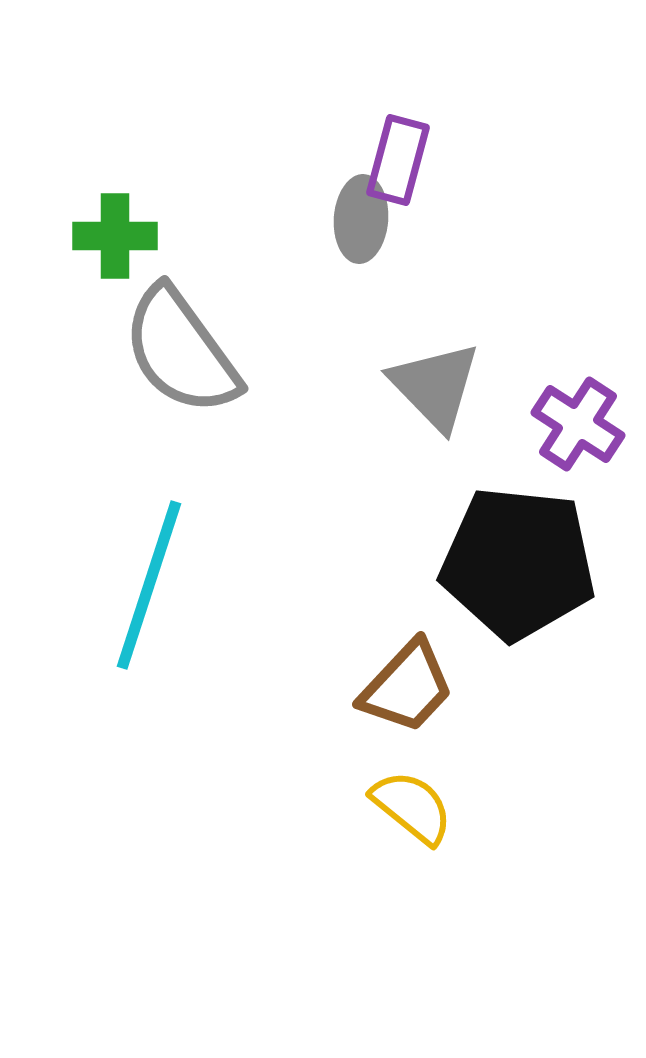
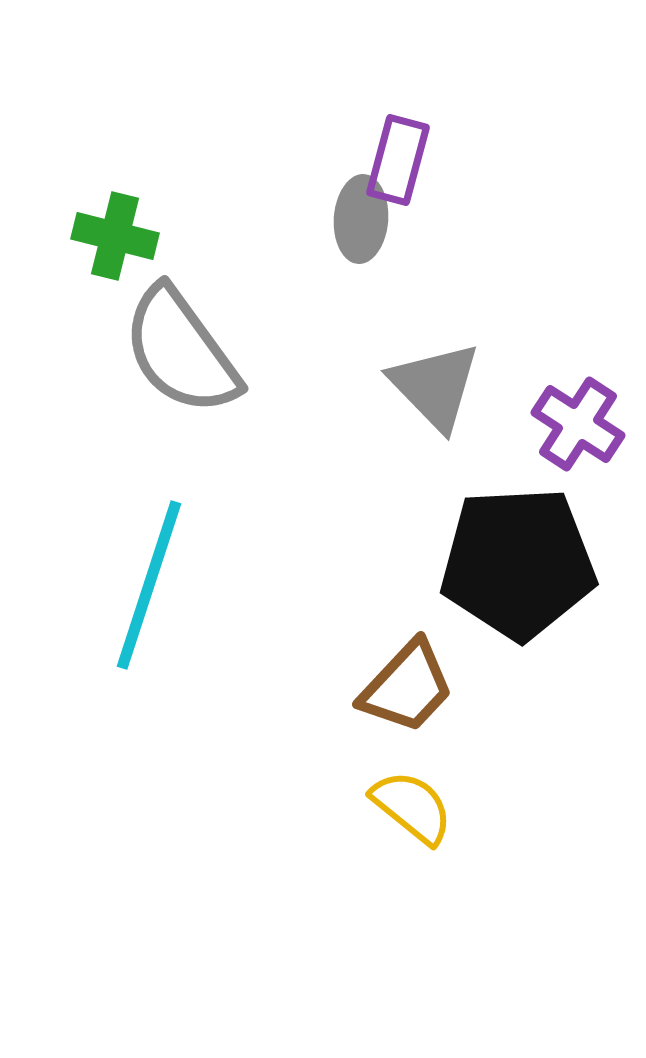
green cross: rotated 14 degrees clockwise
black pentagon: rotated 9 degrees counterclockwise
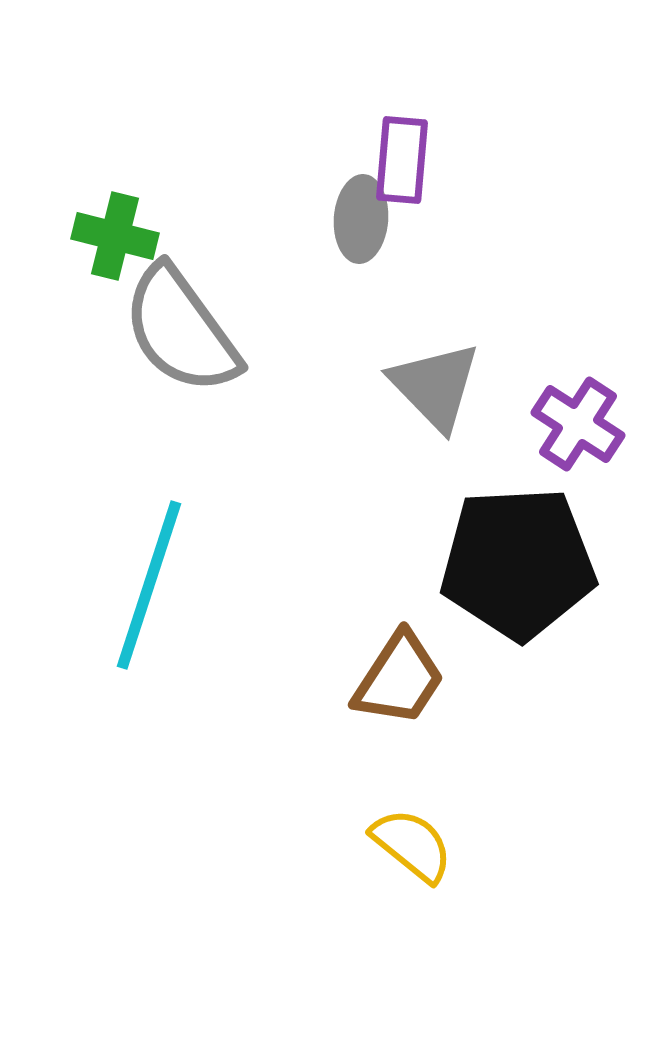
purple rectangle: moved 4 px right; rotated 10 degrees counterclockwise
gray semicircle: moved 21 px up
brown trapezoid: moved 8 px left, 8 px up; rotated 10 degrees counterclockwise
yellow semicircle: moved 38 px down
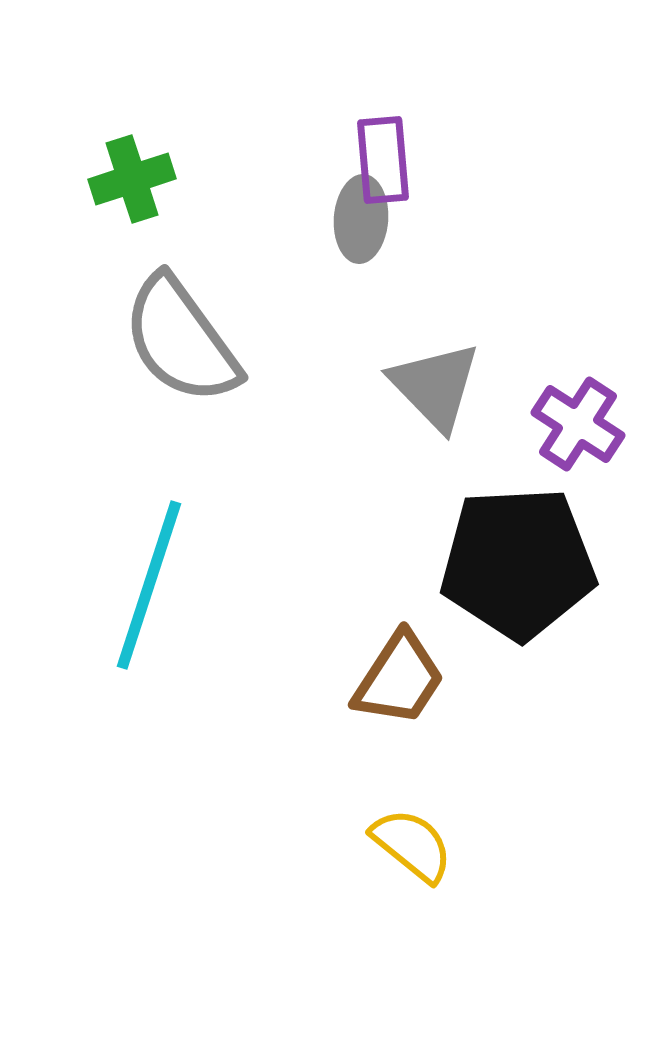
purple rectangle: moved 19 px left; rotated 10 degrees counterclockwise
green cross: moved 17 px right, 57 px up; rotated 32 degrees counterclockwise
gray semicircle: moved 10 px down
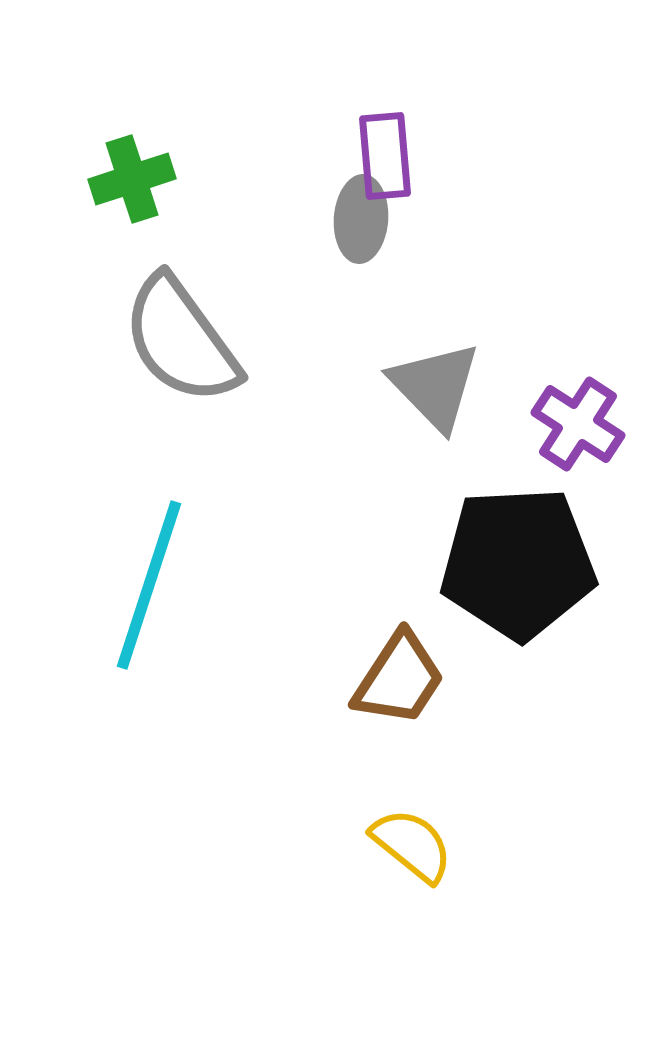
purple rectangle: moved 2 px right, 4 px up
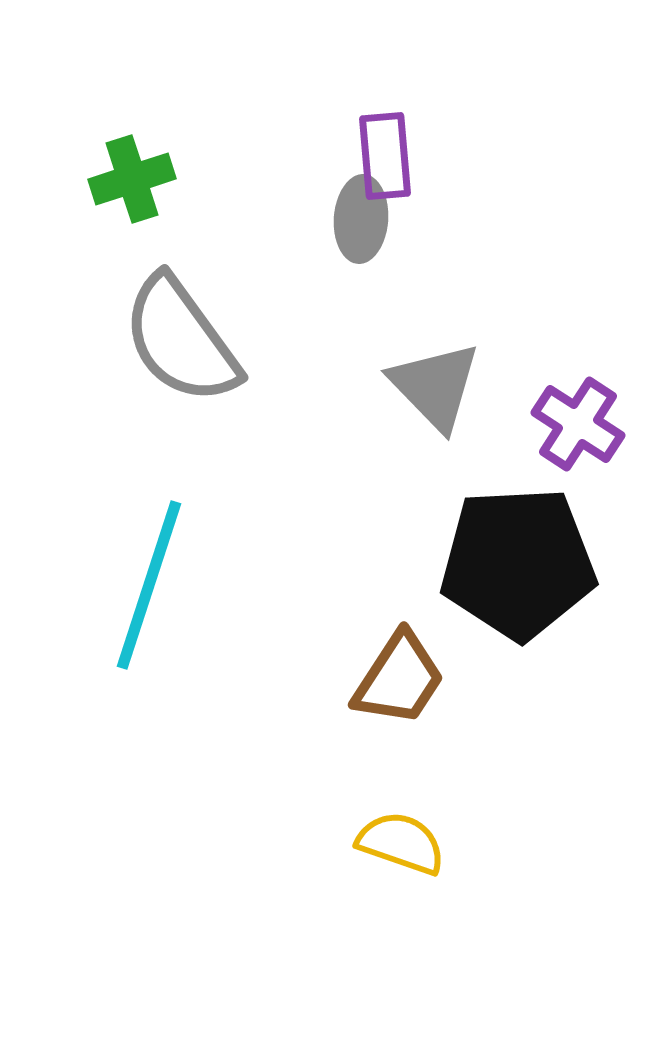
yellow semicircle: moved 11 px left, 2 px up; rotated 20 degrees counterclockwise
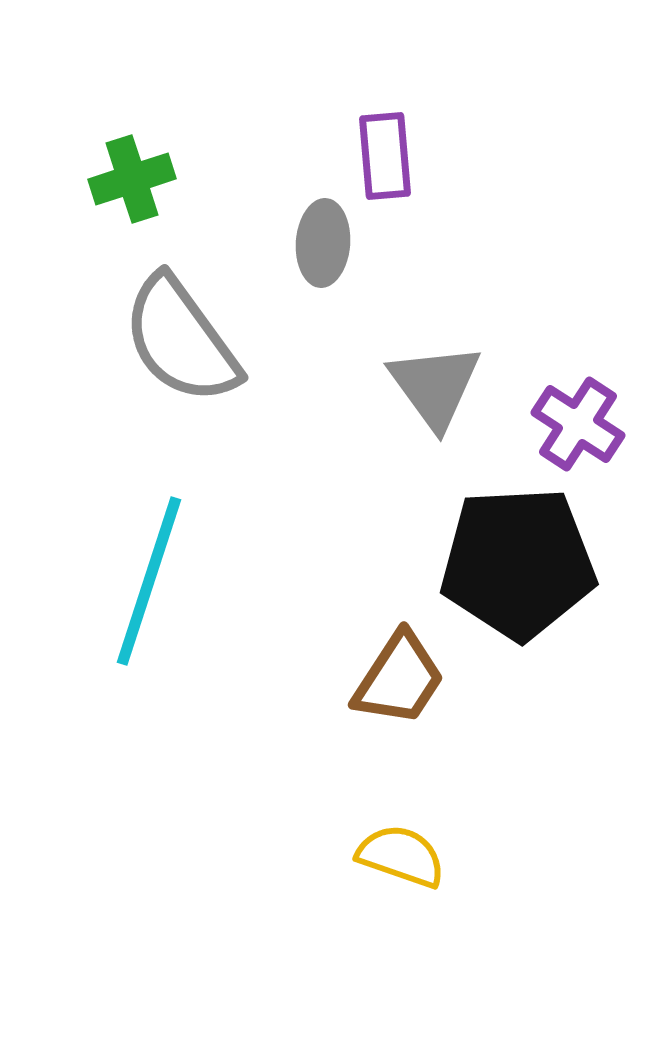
gray ellipse: moved 38 px left, 24 px down
gray triangle: rotated 8 degrees clockwise
cyan line: moved 4 px up
yellow semicircle: moved 13 px down
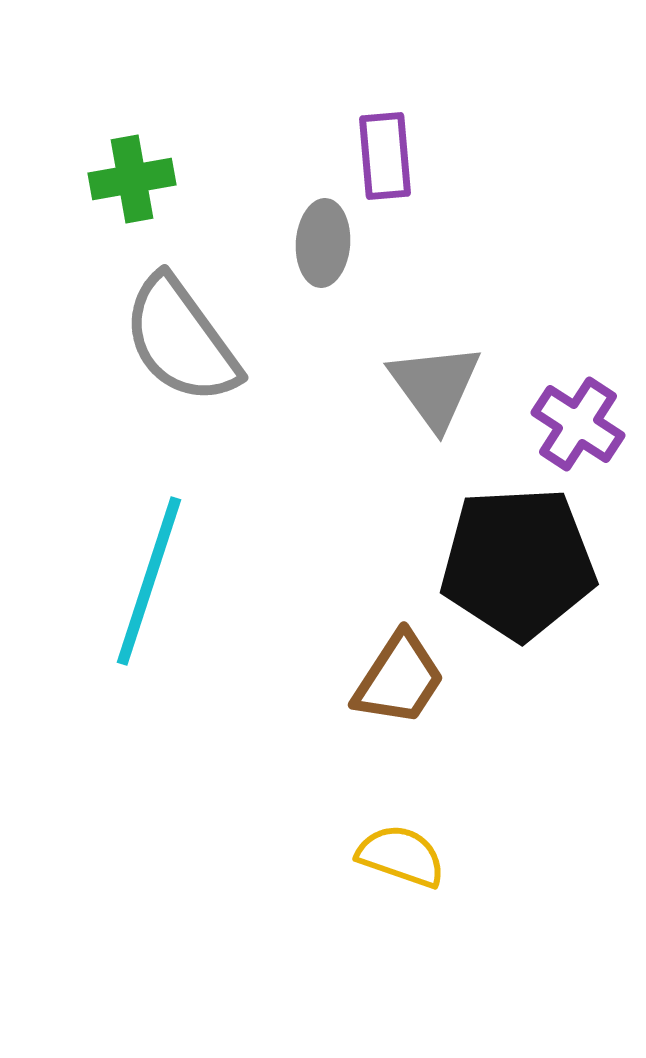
green cross: rotated 8 degrees clockwise
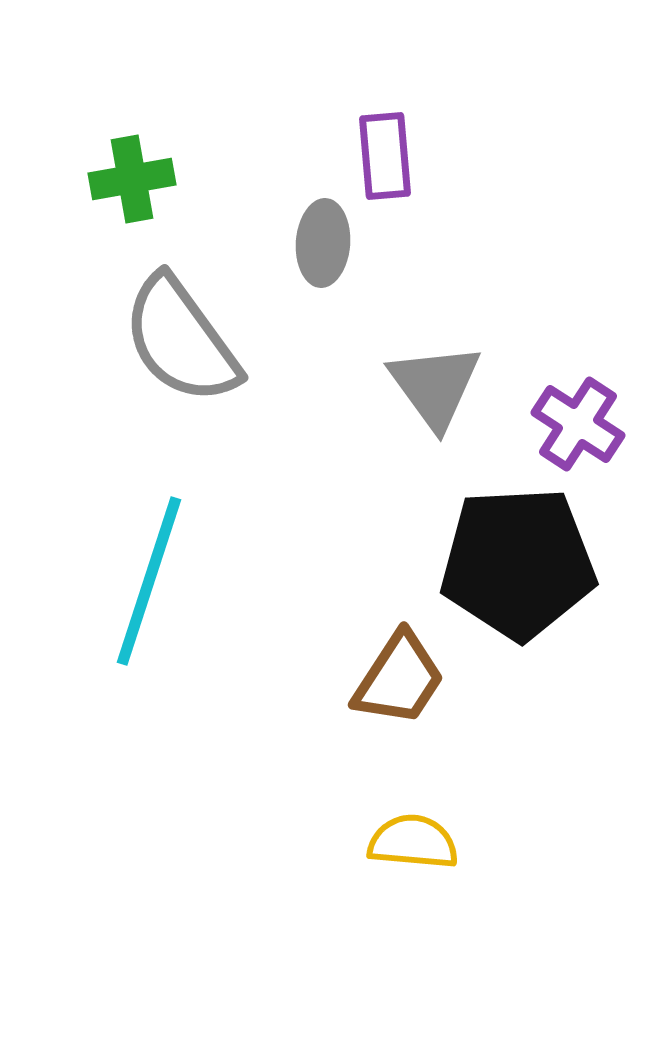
yellow semicircle: moved 12 px right, 14 px up; rotated 14 degrees counterclockwise
